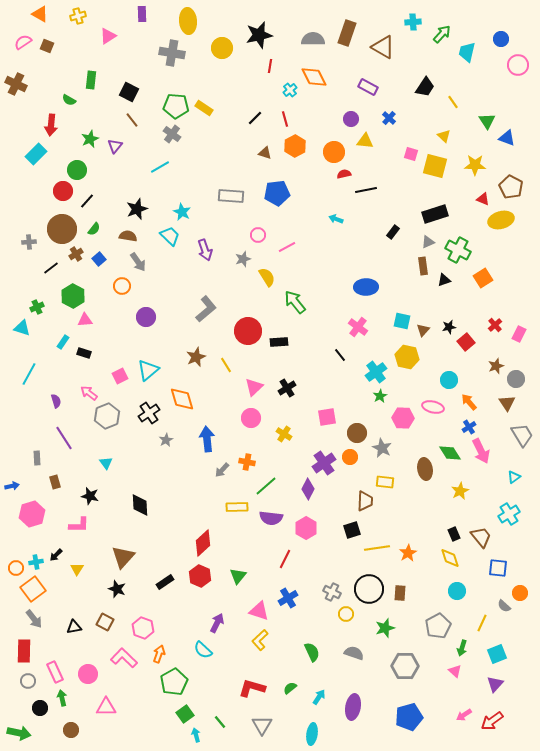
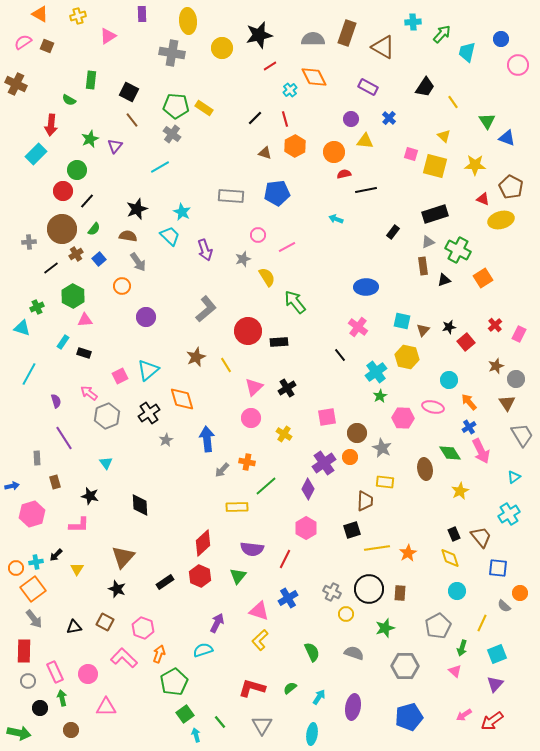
red line at (270, 66): rotated 48 degrees clockwise
purple semicircle at (271, 518): moved 19 px left, 31 px down
cyan semicircle at (203, 650): rotated 120 degrees clockwise
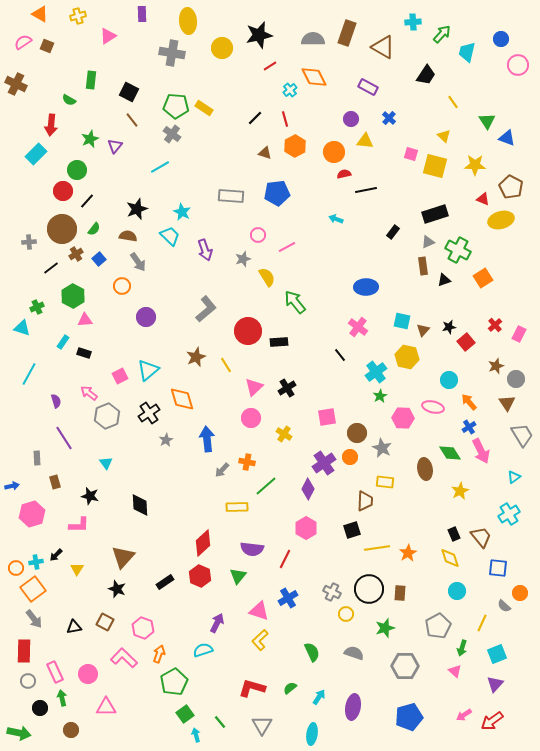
black trapezoid at (425, 87): moved 1 px right, 12 px up
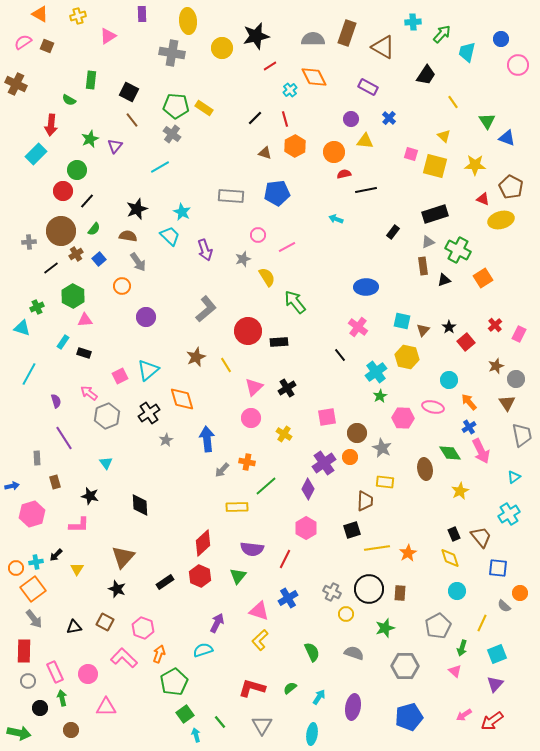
black star at (259, 35): moved 3 px left, 1 px down
brown circle at (62, 229): moved 1 px left, 2 px down
black star at (449, 327): rotated 24 degrees counterclockwise
gray trapezoid at (522, 435): rotated 20 degrees clockwise
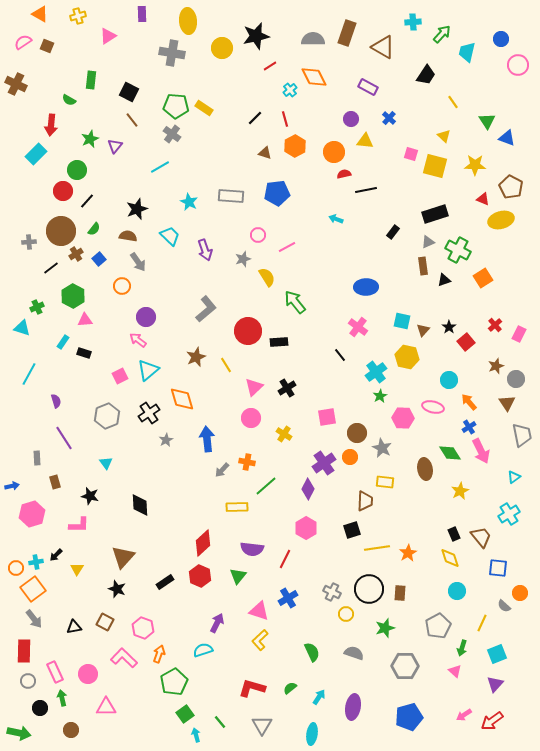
cyan star at (182, 212): moved 7 px right, 10 px up
pink arrow at (89, 393): moved 49 px right, 53 px up
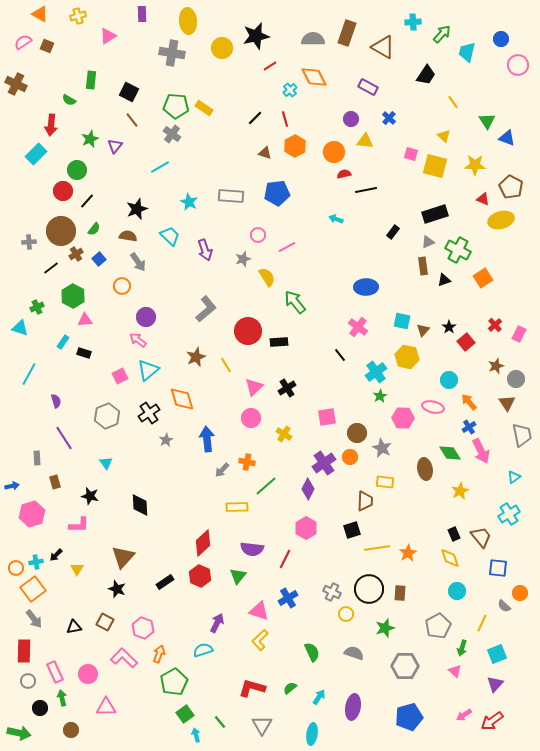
cyan triangle at (22, 328): moved 2 px left
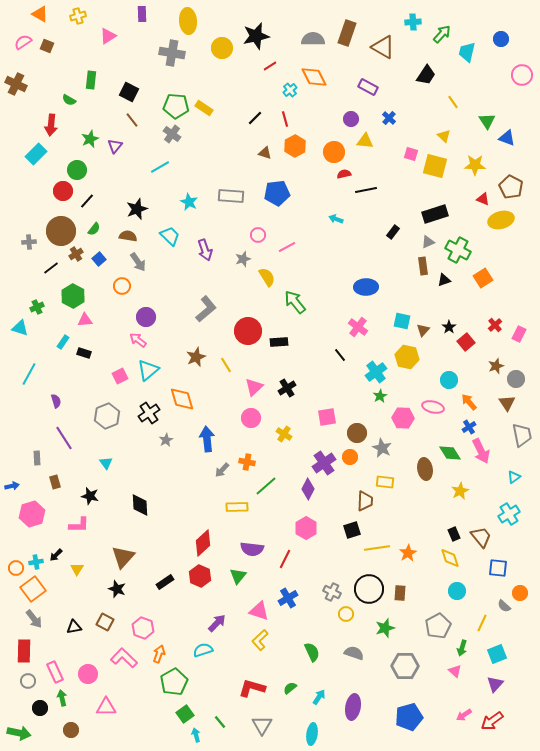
pink circle at (518, 65): moved 4 px right, 10 px down
purple arrow at (217, 623): rotated 18 degrees clockwise
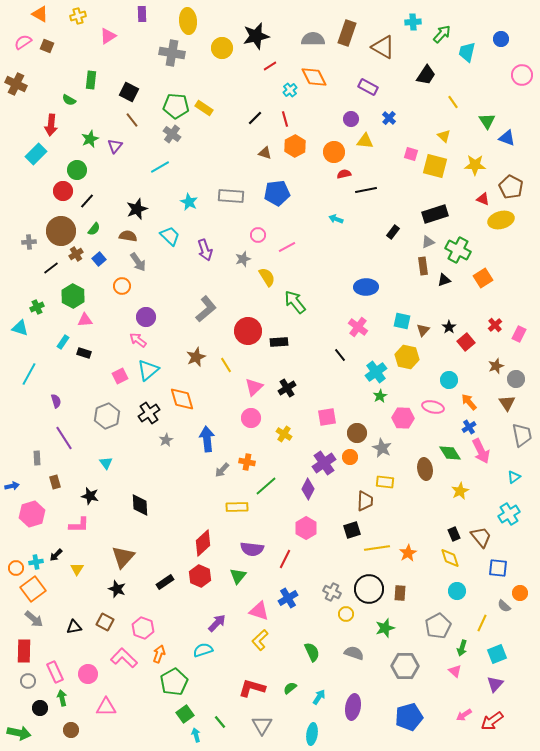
gray arrow at (34, 619): rotated 12 degrees counterclockwise
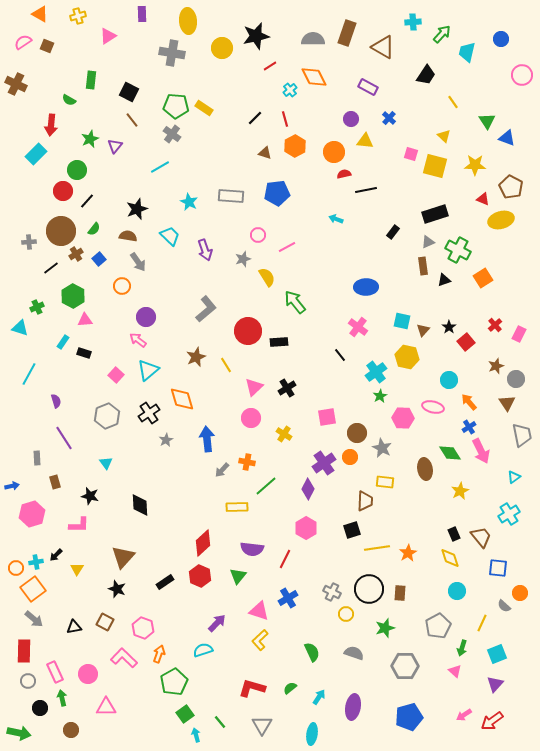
pink square at (120, 376): moved 4 px left, 1 px up; rotated 21 degrees counterclockwise
